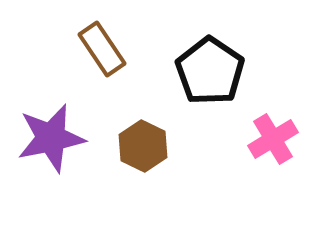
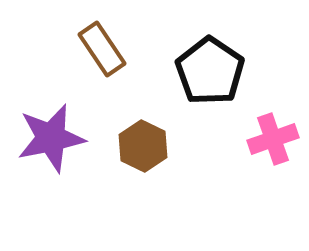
pink cross: rotated 12 degrees clockwise
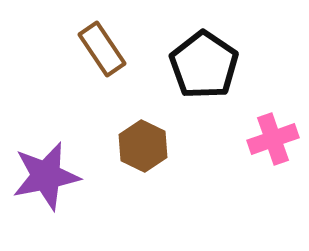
black pentagon: moved 6 px left, 6 px up
purple star: moved 5 px left, 38 px down
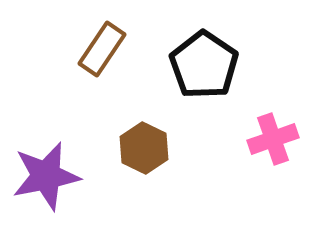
brown rectangle: rotated 68 degrees clockwise
brown hexagon: moved 1 px right, 2 px down
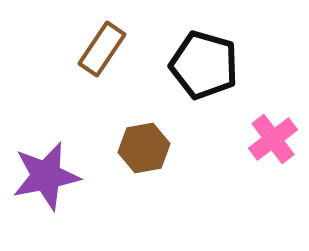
black pentagon: rotated 18 degrees counterclockwise
pink cross: rotated 18 degrees counterclockwise
brown hexagon: rotated 24 degrees clockwise
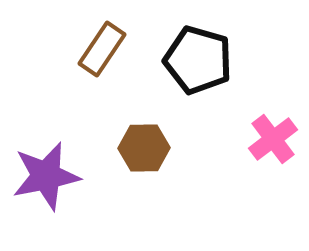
black pentagon: moved 6 px left, 5 px up
brown hexagon: rotated 9 degrees clockwise
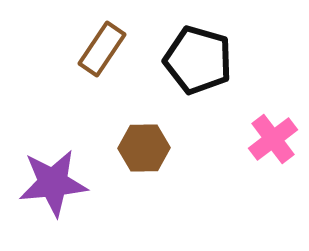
purple star: moved 7 px right, 7 px down; rotated 6 degrees clockwise
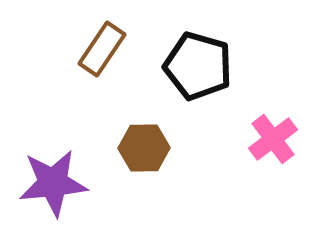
black pentagon: moved 6 px down
